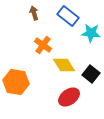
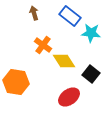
blue rectangle: moved 2 px right
yellow diamond: moved 4 px up
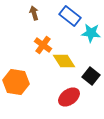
black square: moved 2 px down
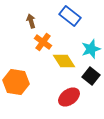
brown arrow: moved 3 px left, 8 px down
cyan star: moved 16 px down; rotated 24 degrees counterclockwise
orange cross: moved 3 px up
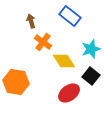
red ellipse: moved 4 px up
